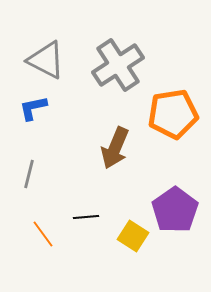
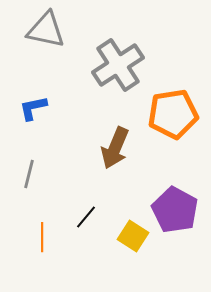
gray triangle: moved 30 px up; rotated 15 degrees counterclockwise
purple pentagon: rotated 9 degrees counterclockwise
black line: rotated 45 degrees counterclockwise
orange line: moved 1 px left, 3 px down; rotated 36 degrees clockwise
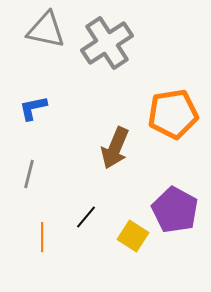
gray cross: moved 11 px left, 22 px up
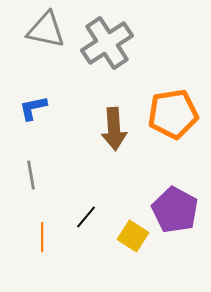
brown arrow: moved 1 px left, 19 px up; rotated 27 degrees counterclockwise
gray line: moved 2 px right, 1 px down; rotated 24 degrees counterclockwise
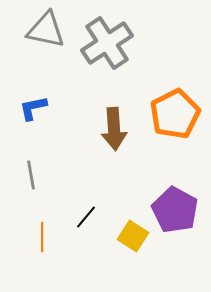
orange pentagon: moved 2 px right; rotated 18 degrees counterclockwise
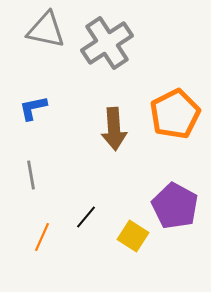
purple pentagon: moved 4 px up
orange line: rotated 24 degrees clockwise
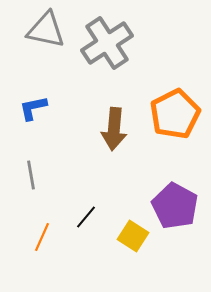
brown arrow: rotated 9 degrees clockwise
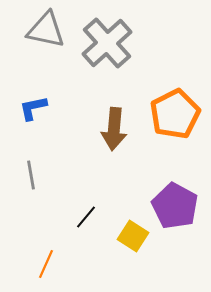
gray cross: rotated 9 degrees counterclockwise
orange line: moved 4 px right, 27 px down
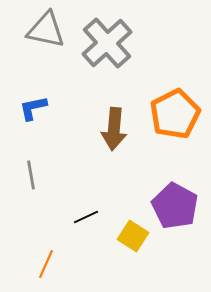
black line: rotated 25 degrees clockwise
